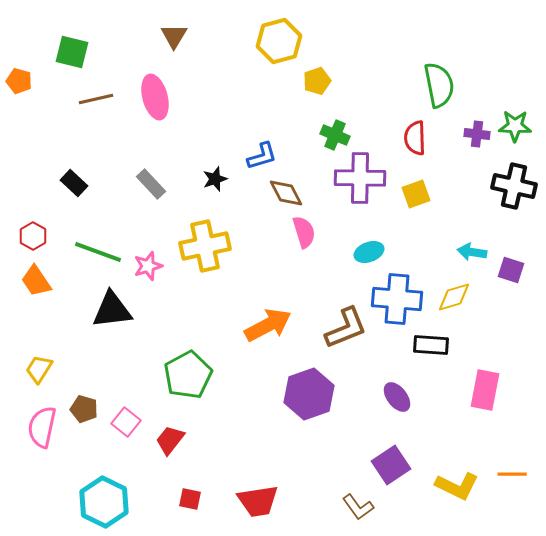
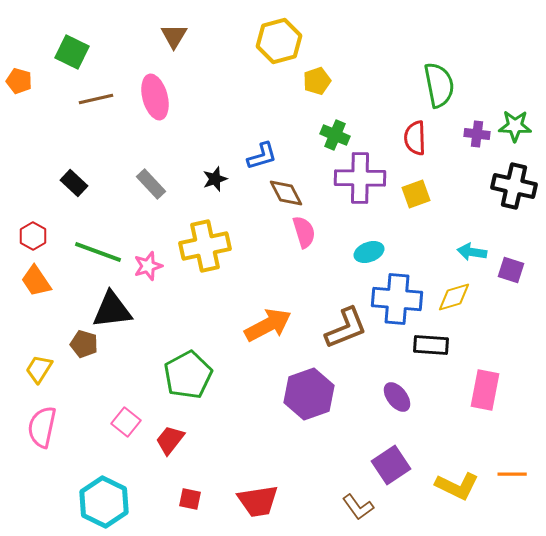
green square at (72, 52): rotated 12 degrees clockwise
brown pentagon at (84, 409): moved 65 px up
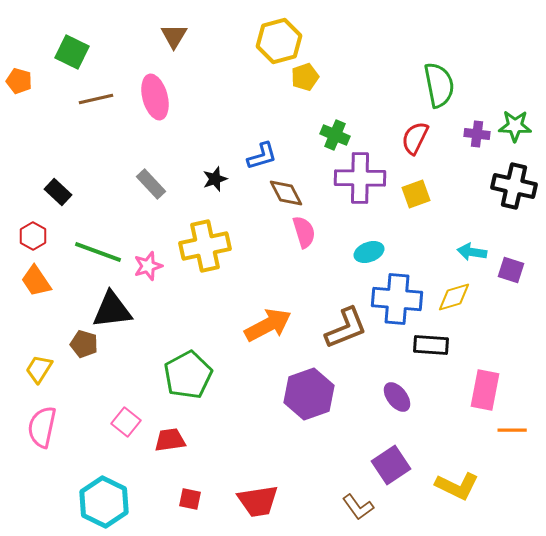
yellow pentagon at (317, 81): moved 12 px left, 4 px up
red semicircle at (415, 138): rotated 28 degrees clockwise
black rectangle at (74, 183): moved 16 px left, 9 px down
red trapezoid at (170, 440): rotated 44 degrees clockwise
orange line at (512, 474): moved 44 px up
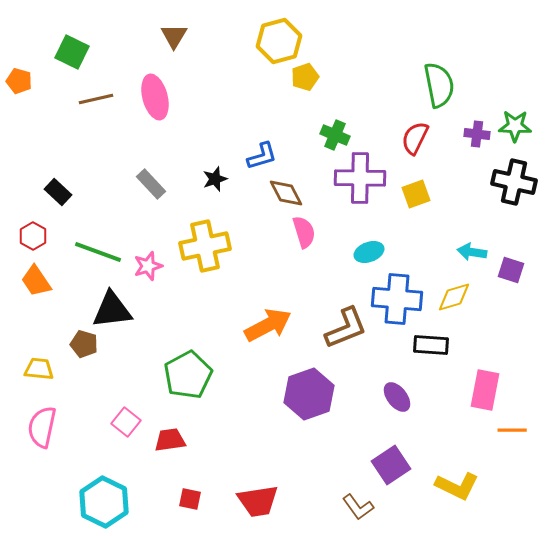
black cross at (514, 186): moved 4 px up
yellow trapezoid at (39, 369): rotated 64 degrees clockwise
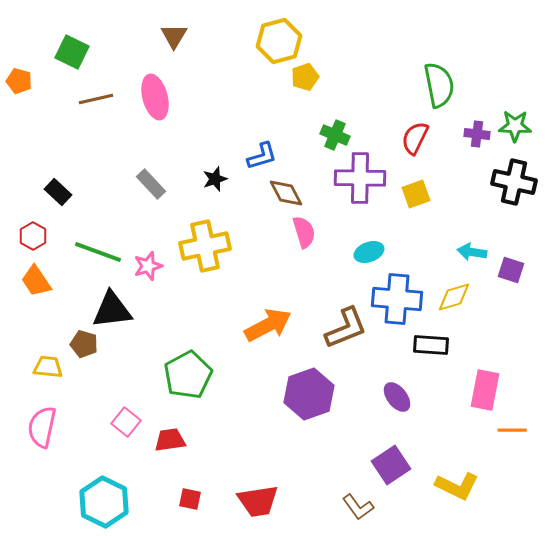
yellow trapezoid at (39, 369): moved 9 px right, 2 px up
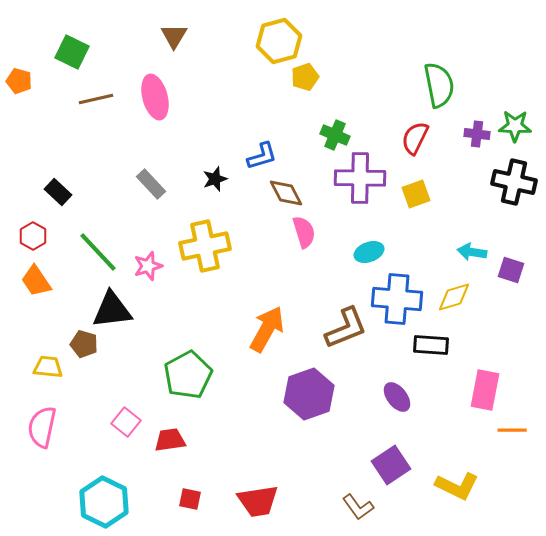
green line at (98, 252): rotated 27 degrees clockwise
orange arrow at (268, 325): moved 1 px left, 4 px down; rotated 33 degrees counterclockwise
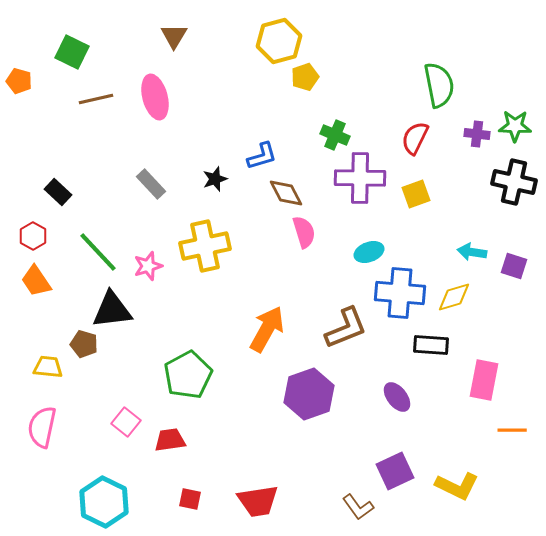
purple square at (511, 270): moved 3 px right, 4 px up
blue cross at (397, 299): moved 3 px right, 6 px up
pink rectangle at (485, 390): moved 1 px left, 10 px up
purple square at (391, 465): moved 4 px right, 6 px down; rotated 9 degrees clockwise
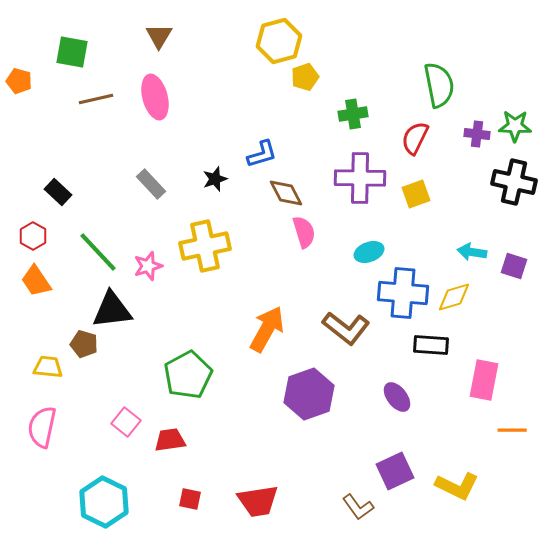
brown triangle at (174, 36): moved 15 px left
green square at (72, 52): rotated 16 degrees counterclockwise
green cross at (335, 135): moved 18 px right, 21 px up; rotated 32 degrees counterclockwise
blue L-shape at (262, 156): moved 2 px up
blue cross at (400, 293): moved 3 px right
brown L-shape at (346, 328): rotated 60 degrees clockwise
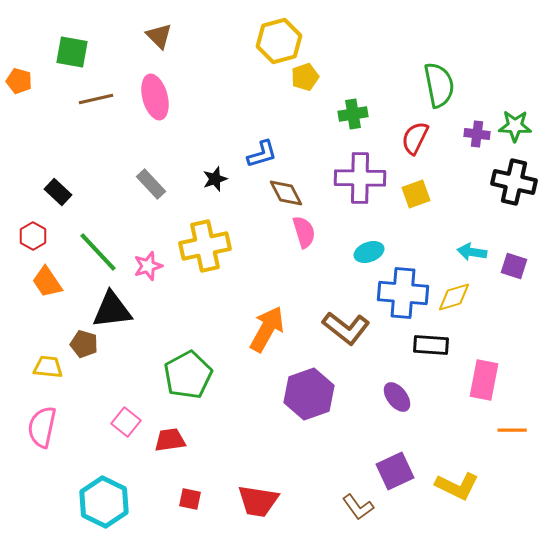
brown triangle at (159, 36): rotated 16 degrees counterclockwise
orange trapezoid at (36, 281): moved 11 px right, 1 px down
red trapezoid at (258, 501): rotated 18 degrees clockwise
